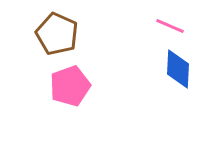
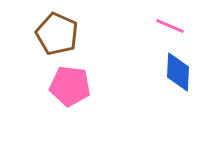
blue diamond: moved 3 px down
pink pentagon: rotated 27 degrees clockwise
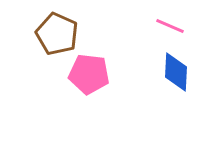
blue diamond: moved 2 px left
pink pentagon: moved 19 px right, 12 px up
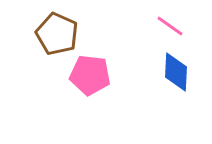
pink line: rotated 12 degrees clockwise
pink pentagon: moved 1 px right, 1 px down
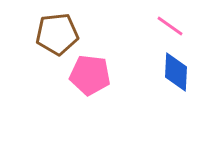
brown pentagon: rotated 30 degrees counterclockwise
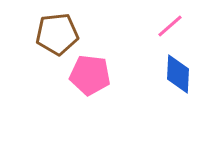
pink line: rotated 76 degrees counterclockwise
blue diamond: moved 2 px right, 2 px down
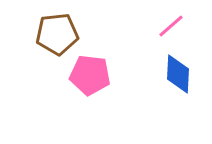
pink line: moved 1 px right
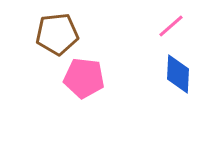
pink pentagon: moved 6 px left, 3 px down
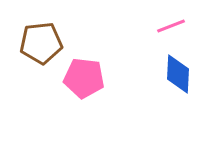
pink line: rotated 20 degrees clockwise
brown pentagon: moved 16 px left, 9 px down
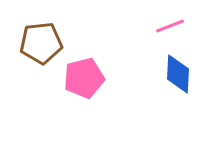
pink line: moved 1 px left
pink pentagon: rotated 21 degrees counterclockwise
